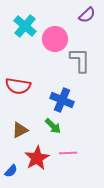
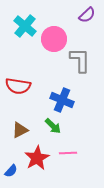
pink circle: moved 1 px left
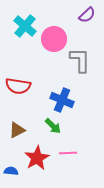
brown triangle: moved 3 px left
blue semicircle: rotated 128 degrees counterclockwise
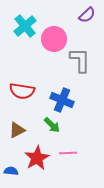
cyan cross: rotated 10 degrees clockwise
red semicircle: moved 4 px right, 5 px down
green arrow: moved 1 px left, 1 px up
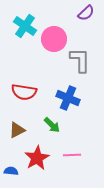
purple semicircle: moved 1 px left, 2 px up
cyan cross: rotated 15 degrees counterclockwise
red semicircle: moved 2 px right, 1 px down
blue cross: moved 6 px right, 2 px up
pink line: moved 4 px right, 2 px down
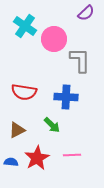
blue cross: moved 2 px left, 1 px up; rotated 20 degrees counterclockwise
blue semicircle: moved 9 px up
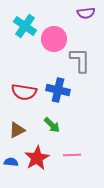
purple semicircle: rotated 36 degrees clockwise
blue cross: moved 8 px left, 7 px up; rotated 10 degrees clockwise
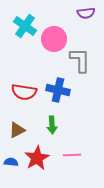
green arrow: rotated 42 degrees clockwise
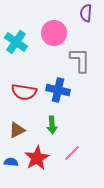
purple semicircle: rotated 102 degrees clockwise
cyan cross: moved 9 px left, 16 px down
pink circle: moved 6 px up
pink line: moved 2 px up; rotated 42 degrees counterclockwise
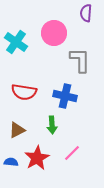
blue cross: moved 7 px right, 6 px down
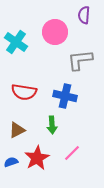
purple semicircle: moved 2 px left, 2 px down
pink circle: moved 1 px right, 1 px up
gray L-shape: rotated 96 degrees counterclockwise
blue semicircle: rotated 24 degrees counterclockwise
